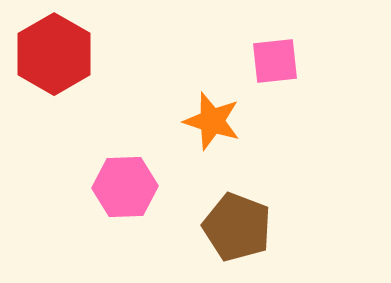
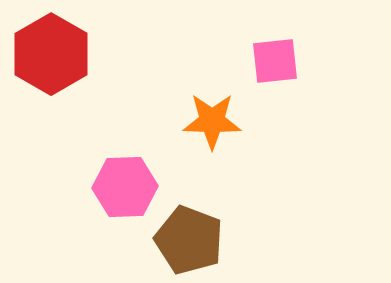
red hexagon: moved 3 px left
orange star: rotated 16 degrees counterclockwise
brown pentagon: moved 48 px left, 13 px down
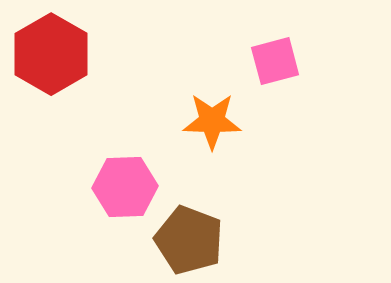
pink square: rotated 9 degrees counterclockwise
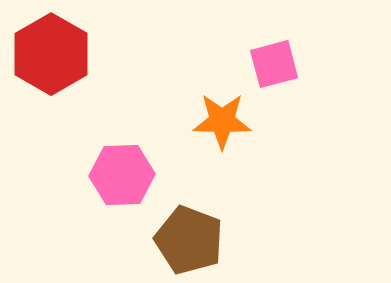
pink square: moved 1 px left, 3 px down
orange star: moved 10 px right
pink hexagon: moved 3 px left, 12 px up
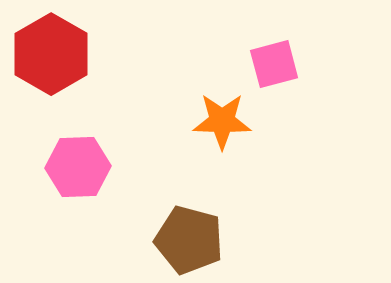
pink hexagon: moved 44 px left, 8 px up
brown pentagon: rotated 6 degrees counterclockwise
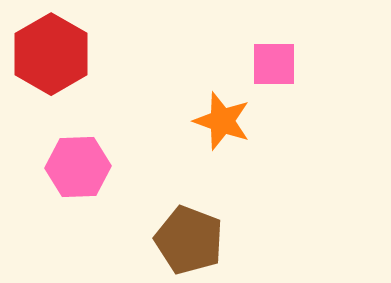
pink square: rotated 15 degrees clockwise
orange star: rotated 18 degrees clockwise
brown pentagon: rotated 6 degrees clockwise
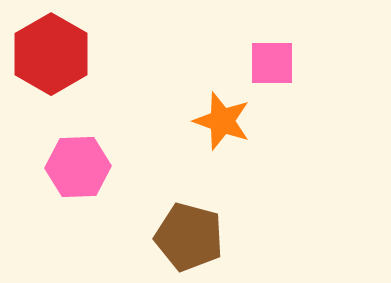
pink square: moved 2 px left, 1 px up
brown pentagon: moved 3 px up; rotated 6 degrees counterclockwise
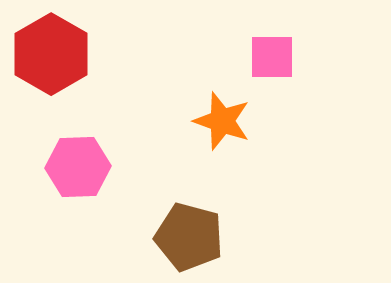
pink square: moved 6 px up
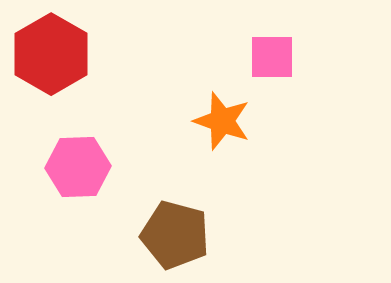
brown pentagon: moved 14 px left, 2 px up
